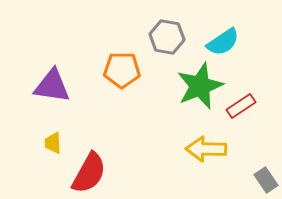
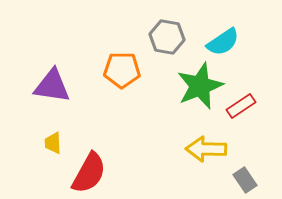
gray rectangle: moved 21 px left
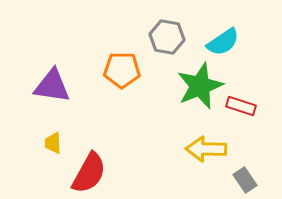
red rectangle: rotated 52 degrees clockwise
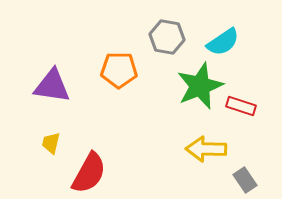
orange pentagon: moved 3 px left
yellow trapezoid: moved 2 px left; rotated 15 degrees clockwise
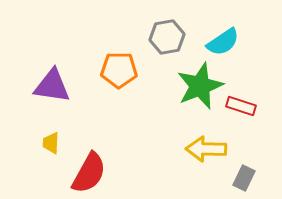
gray hexagon: rotated 20 degrees counterclockwise
yellow trapezoid: rotated 10 degrees counterclockwise
gray rectangle: moved 1 px left, 2 px up; rotated 60 degrees clockwise
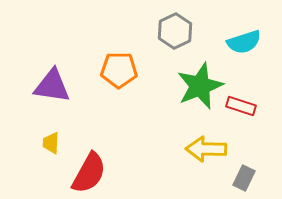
gray hexagon: moved 8 px right, 6 px up; rotated 16 degrees counterclockwise
cyan semicircle: moved 21 px right; rotated 16 degrees clockwise
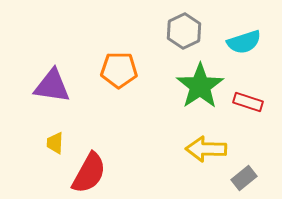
gray hexagon: moved 9 px right
green star: rotated 12 degrees counterclockwise
red rectangle: moved 7 px right, 4 px up
yellow trapezoid: moved 4 px right
gray rectangle: rotated 25 degrees clockwise
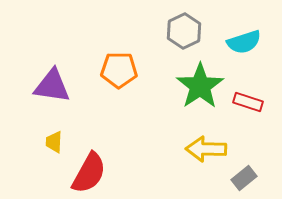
yellow trapezoid: moved 1 px left, 1 px up
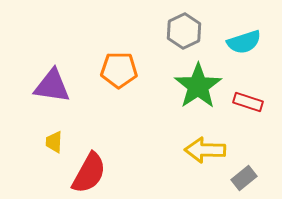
green star: moved 2 px left
yellow arrow: moved 1 px left, 1 px down
